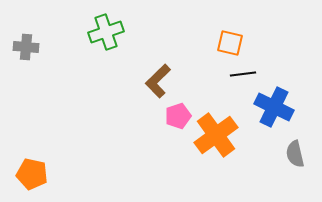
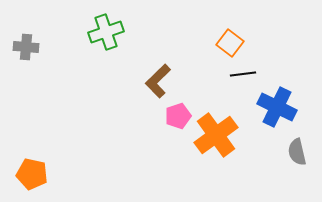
orange square: rotated 24 degrees clockwise
blue cross: moved 3 px right
gray semicircle: moved 2 px right, 2 px up
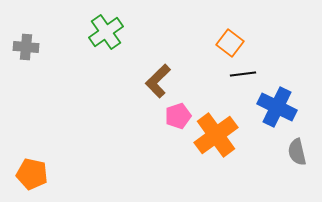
green cross: rotated 16 degrees counterclockwise
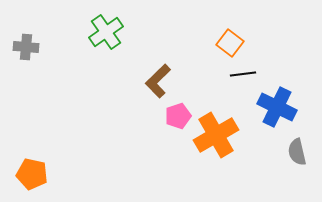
orange cross: rotated 6 degrees clockwise
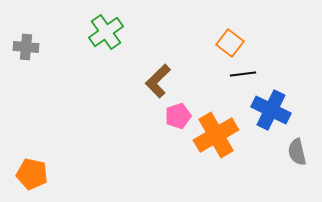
blue cross: moved 6 px left, 3 px down
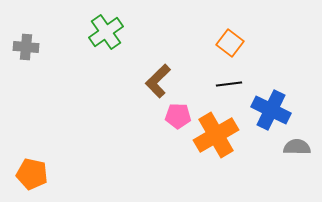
black line: moved 14 px left, 10 px down
pink pentagon: rotated 20 degrees clockwise
gray semicircle: moved 5 px up; rotated 104 degrees clockwise
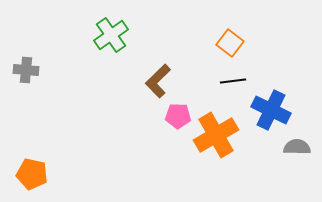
green cross: moved 5 px right, 3 px down
gray cross: moved 23 px down
black line: moved 4 px right, 3 px up
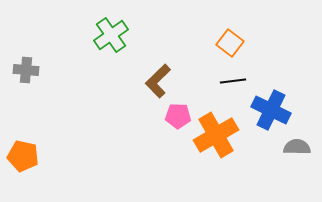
orange pentagon: moved 9 px left, 18 px up
